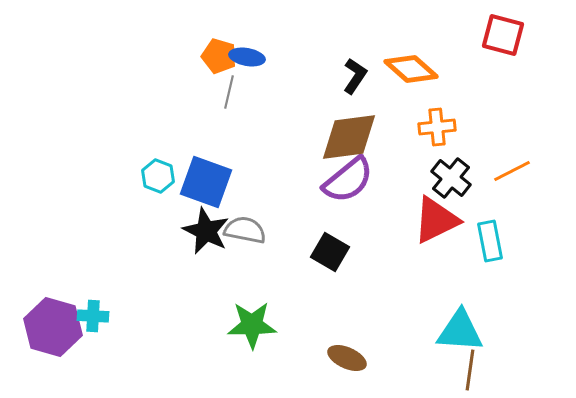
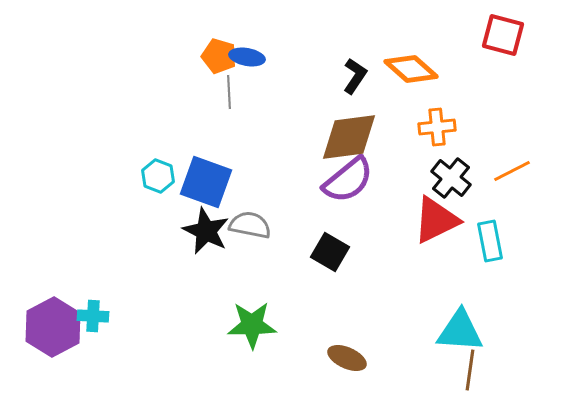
gray line: rotated 16 degrees counterclockwise
gray semicircle: moved 5 px right, 5 px up
purple hexagon: rotated 16 degrees clockwise
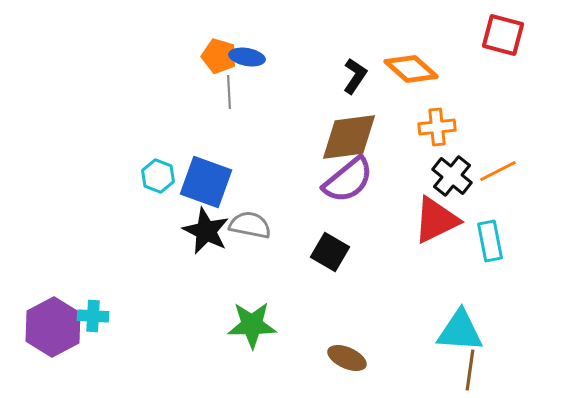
orange line: moved 14 px left
black cross: moved 1 px right, 2 px up
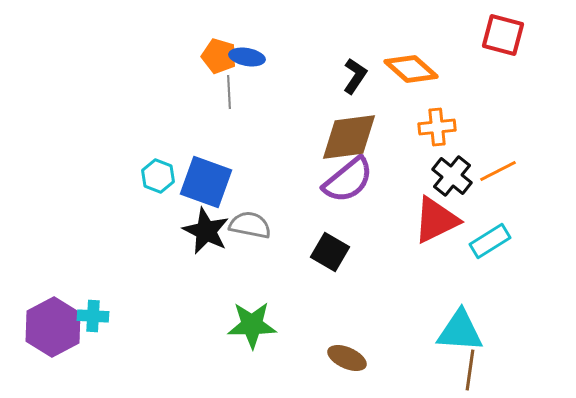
cyan rectangle: rotated 69 degrees clockwise
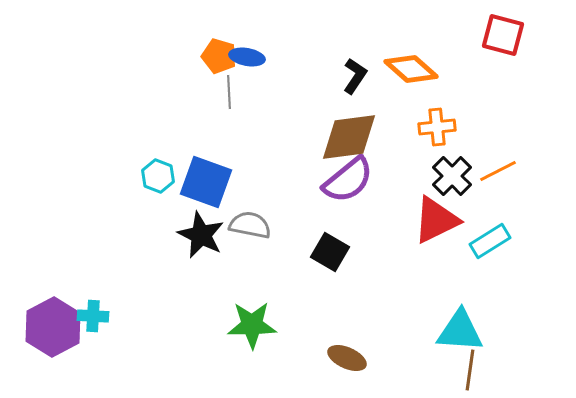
black cross: rotated 6 degrees clockwise
black star: moved 5 px left, 4 px down
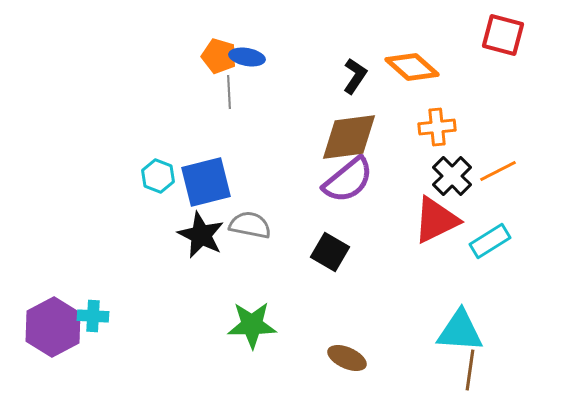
orange diamond: moved 1 px right, 2 px up
blue square: rotated 34 degrees counterclockwise
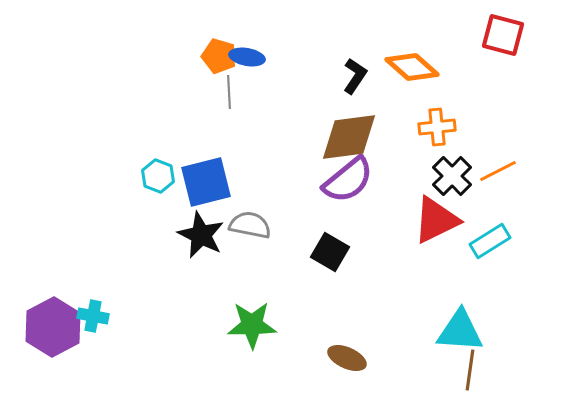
cyan cross: rotated 8 degrees clockwise
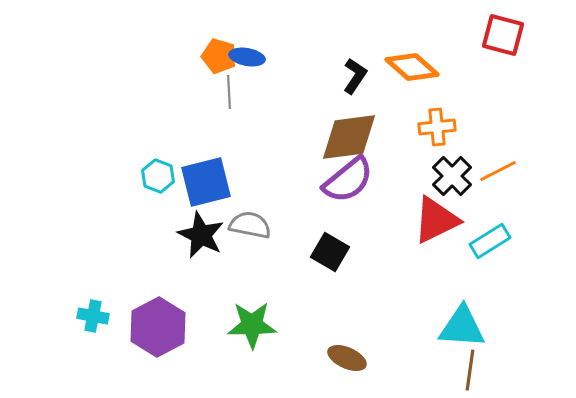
purple hexagon: moved 105 px right
cyan triangle: moved 2 px right, 4 px up
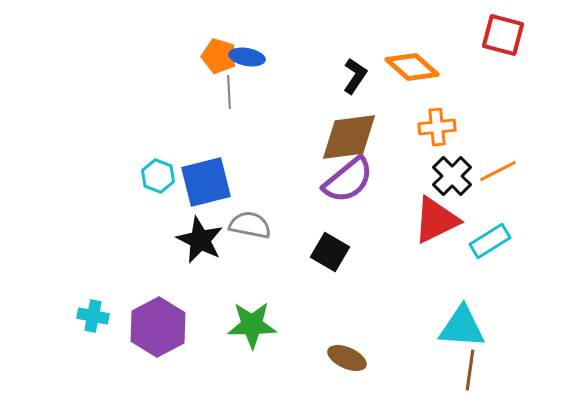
black star: moved 1 px left, 5 px down
